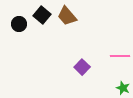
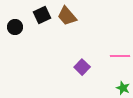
black square: rotated 24 degrees clockwise
black circle: moved 4 px left, 3 px down
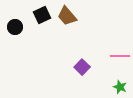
green star: moved 3 px left, 1 px up
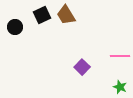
brown trapezoid: moved 1 px left, 1 px up; rotated 10 degrees clockwise
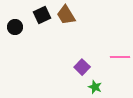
pink line: moved 1 px down
green star: moved 25 px left
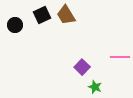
black circle: moved 2 px up
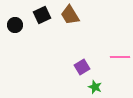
brown trapezoid: moved 4 px right
purple square: rotated 14 degrees clockwise
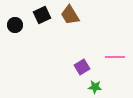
pink line: moved 5 px left
green star: rotated 16 degrees counterclockwise
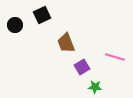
brown trapezoid: moved 4 px left, 28 px down; rotated 10 degrees clockwise
pink line: rotated 18 degrees clockwise
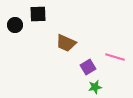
black square: moved 4 px left, 1 px up; rotated 24 degrees clockwise
brown trapezoid: rotated 45 degrees counterclockwise
purple square: moved 6 px right
green star: rotated 16 degrees counterclockwise
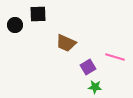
green star: rotated 16 degrees clockwise
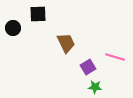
black circle: moved 2 px left, 3 px down
brown trapezoid: rotated 140 degrees counterclockwise
